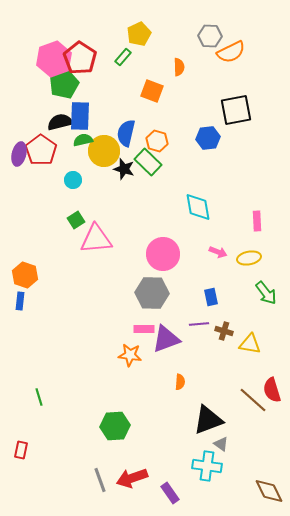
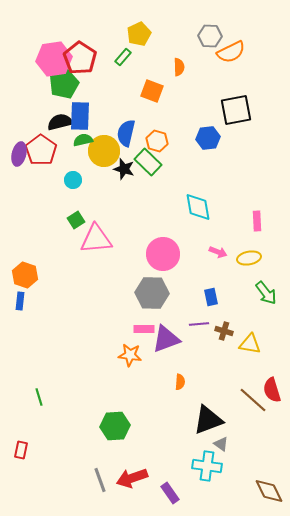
pink hexagon at (54, 59): rotated 12 degrees clockwise
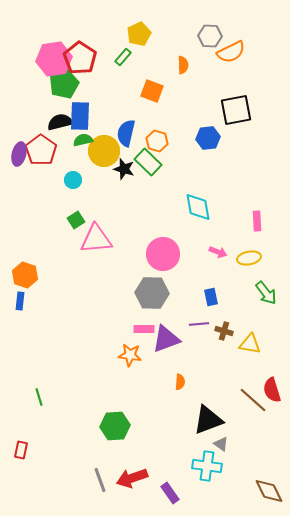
orange semicircle at (179, 67): moved 4 px right, 2 px up
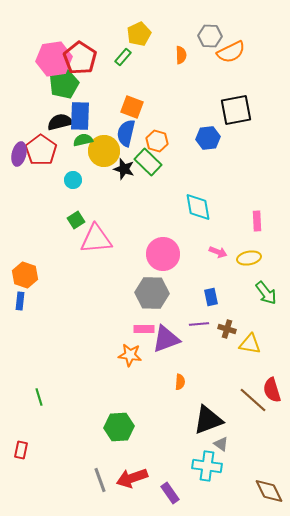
orange semicircle at (183, 65): moved 2 px left, 10 px up
orange square at (152, 91): moved 20 px left, 16 px down
brown cross at (224, 331): moved 3 px right, 2 px up
green hexagon at (115, 426): moved 4 px right, 1 px down
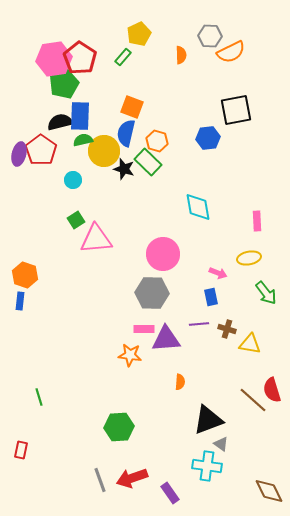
pink arrow at (218, 252): moved 21 px down
purple triangle at (166, 339): rotated 16 degrees clockwise
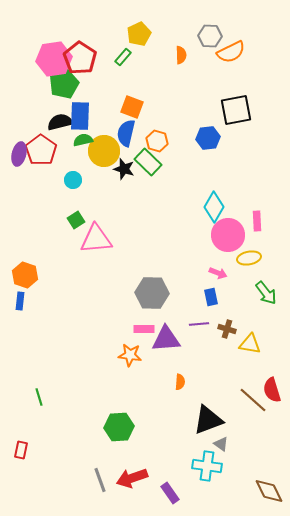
cyan diamond at (198, 207): moved 16 px right; rotated 40 degrees clockwise
pink circle at (163, 254): moved 65 px right, 19 px up
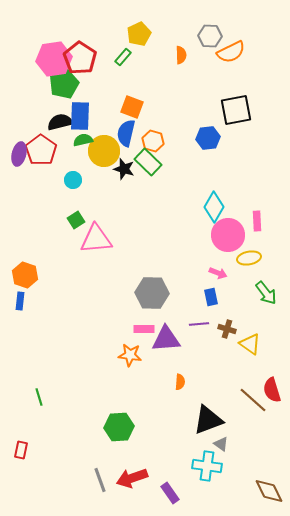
orange hexagon at (157, 141): moved 4 px left
yellow triangle at (250, 344): rotated 25 degrees clockwise
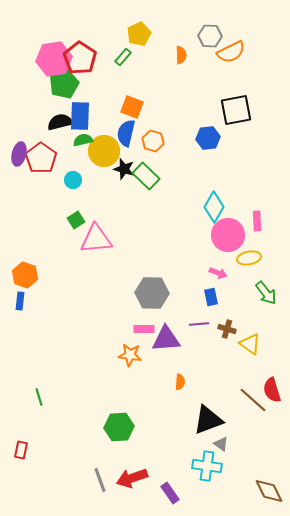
red pentagon at (41, 150): moved 8 px down
green rectangle at (148, 162): moved 2 px left, 14 px down
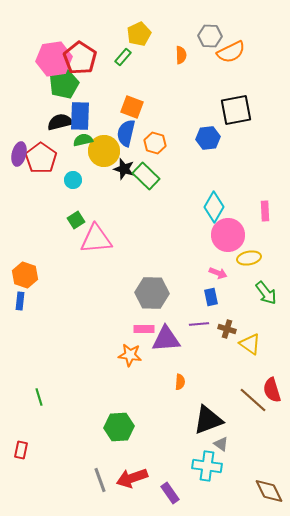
orange hexagon at (153, 141): moved 2 px right, 2 px down
pink rectangle at (257, 221): moved 8 px right, 10 px up
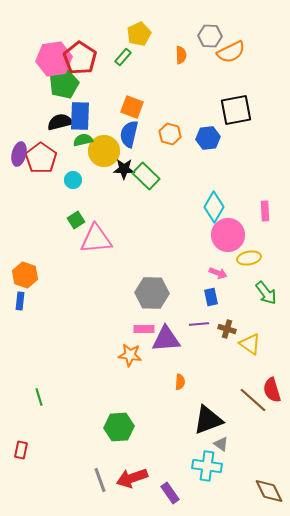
blue semicircle at (126, 133): moved 3 px right, 1 px down
orange hexagon at (155, 143): moved 15 px right, 9 px up
black star at (124, 169): rotated 15 degrees counterclockwise
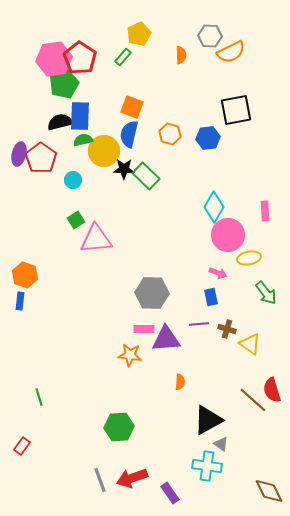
black triangle at (208, 420): rotated 8 degrees counterclockwise
red rectangle at (21, 450): moved 1 px right, 4 px up; rotated 24 degrees clockwise
